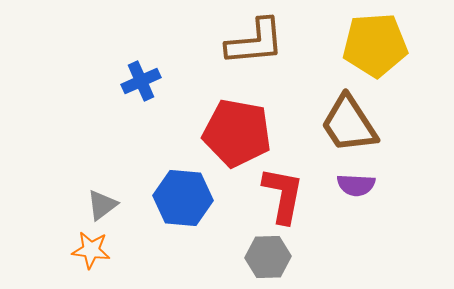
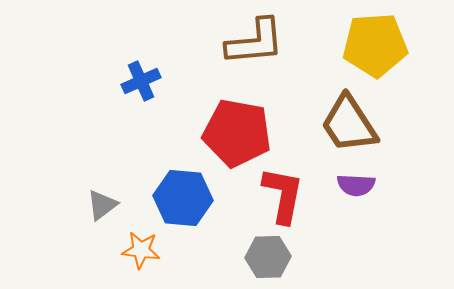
orange star: moved 50 px right
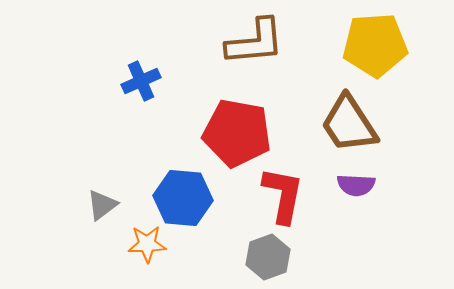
orange star: moved 6 px right, 6 px up; rotated 9 degrees counterclockwise
gray hexagon: rotated 18 degrees counterclockwise
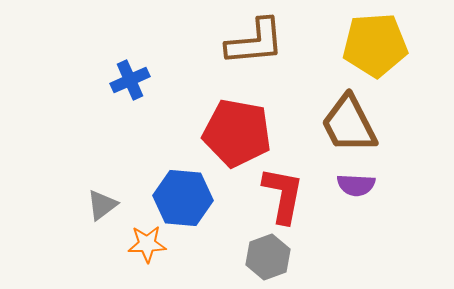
blue cross: moved 11 px left, 1 px up
brown trapezoid: rotated 6 degrees clockwise
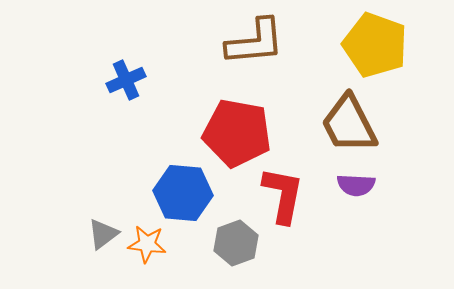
yellow pentagon: rotated 24 degrees clockwise
blue cross: moved 4 px left
blue hexagon: moved 5 px up
gray triangle: moved 1 px right, 29 px down
orange star: rotated 9 degrees clockwise
gray hexagon: moved 32 px left, 14 px up
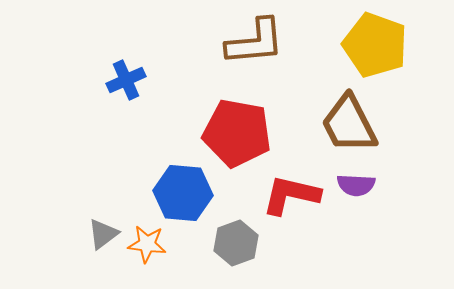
red L-shape: moved 8 px right; rotated 88 degrees counterclockwise
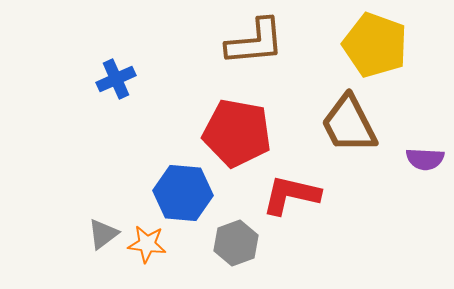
blue cross: moved 10 px left, 1 px up
purple semicircle: moved 69 px right, 26 px up
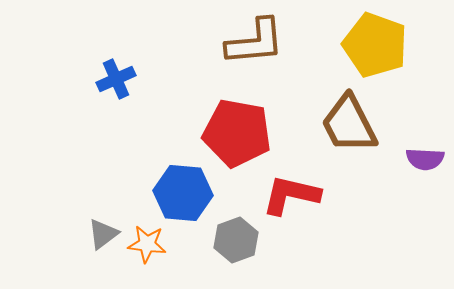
gray hexagon: moved 3 px up
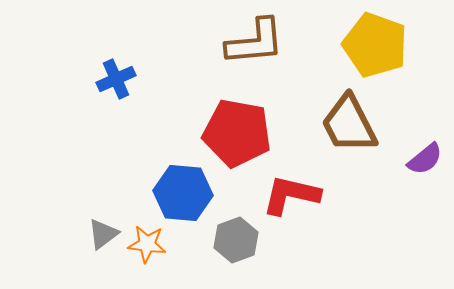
purple semicircle: rotated 42 degrees counterclockwise
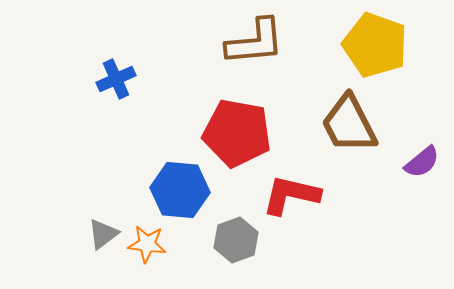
purple semicircle: moved 3 px left, 3 px down
blue hexagon: moved 3 px left, 3 px up
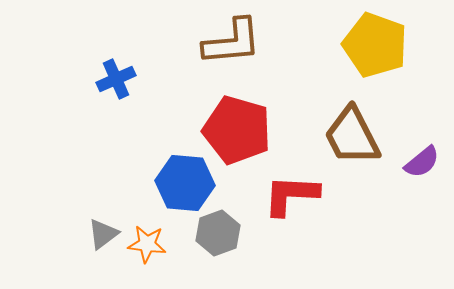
brown L-shape: moved 23 px left
brown trapezoid: moved 3 px right, 12 px down
red pentagon: moved 3 px up; rotated 6 degrees clockwise
blue hexagon: moved 5 px right, 7 px up
red L-shape: rotated 10 degrees counterclockwise
gray hexagon: moved 18 px left, 7 px up
